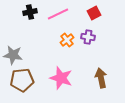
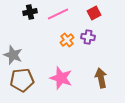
gray star: rotated 12 degrees clockwise
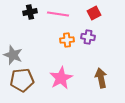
pink line: rotated 35 degrees clockwise
orange cross: rotated 32 degrees clockwise
pink star: rotated 25 degrees clockwise
